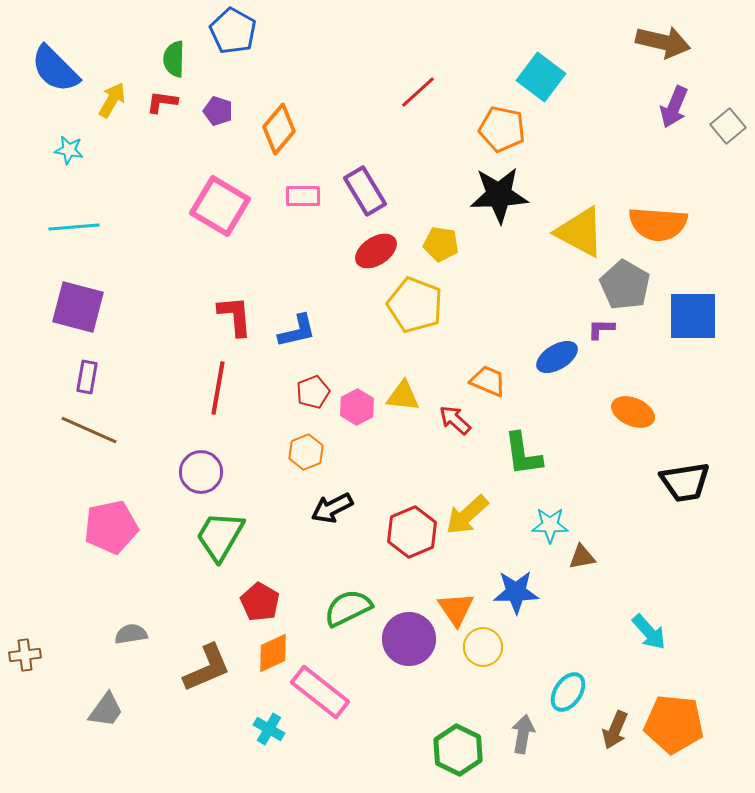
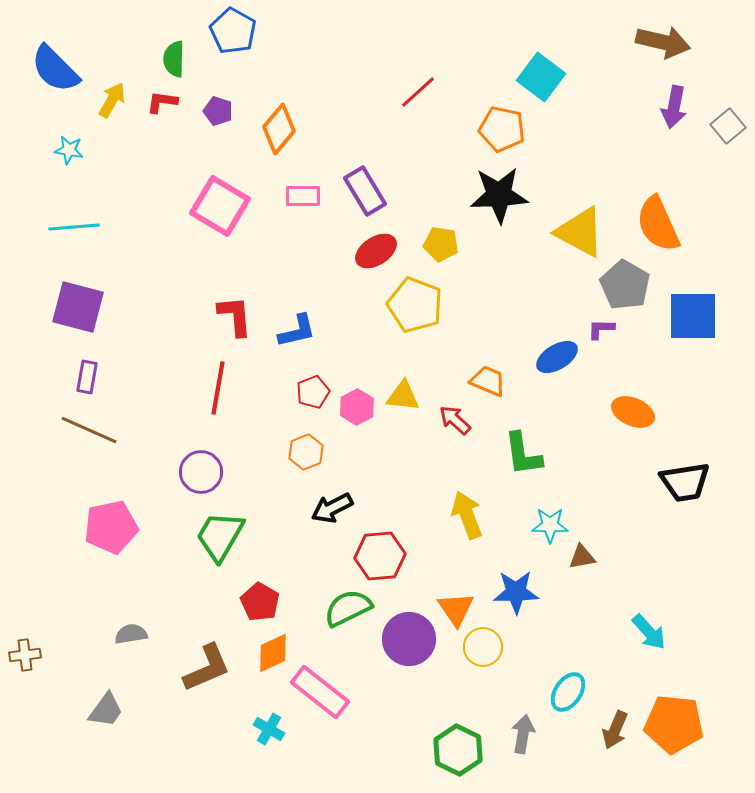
purple arrow at (674, 107): rotated 12 degrees counterclockwise
orange semicircle at (658, 224): rotated 62 degrees clockwise
yellow arrow at (467, 515): rotated 111 degrees clockwise
red hexagon at (412, 532): moved 32 px left, 24 px down; rotated 18 degrees clockwise
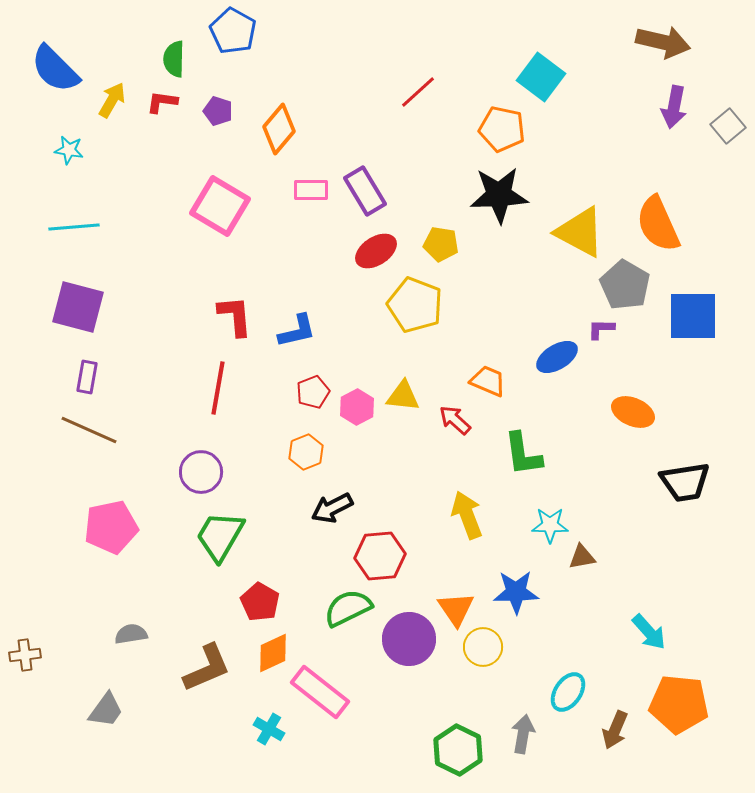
pink rectangle at (303, 196): moved 8 px right, 6 px up
orange pentagon at (674, 724): moved 5 px right, 20 px up
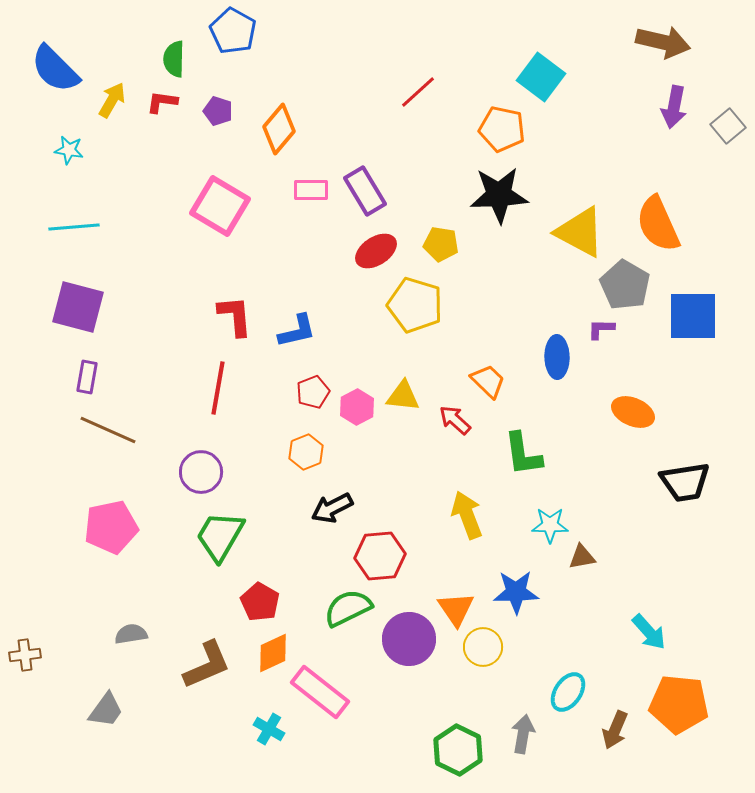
yellow pentagon at (415, 305): rotated 4 degrees counterclockwise
blue ellipse at (557, 357): rotated 60 degrees counterclockwise
orange trapezoid at (488, 381): rotated 21 degrees clockwise
brown line at (89, 430): moved 19 px right
brown L-shape at (207, 668): moved 3 px up
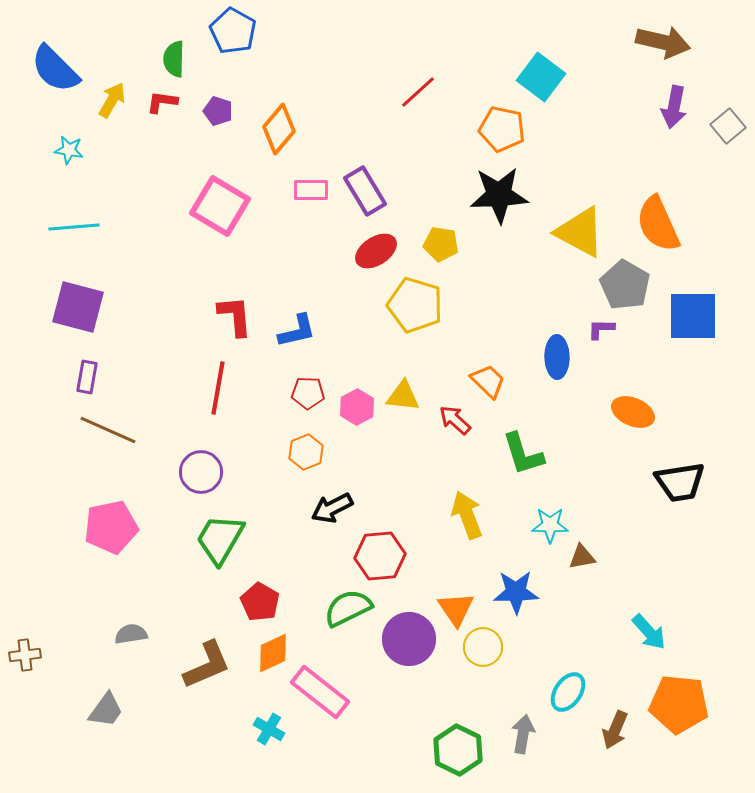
red pentagon at (313, 392): moved 5 px left, 1 px down; rotated 24 degrees clockwise
green L-shape at (523, 454): rotated 9 degrees counterclockwise
black trapezoid at (685, 482): moved 5 px left
green trapezoid at (220, 536): moved 3 px down
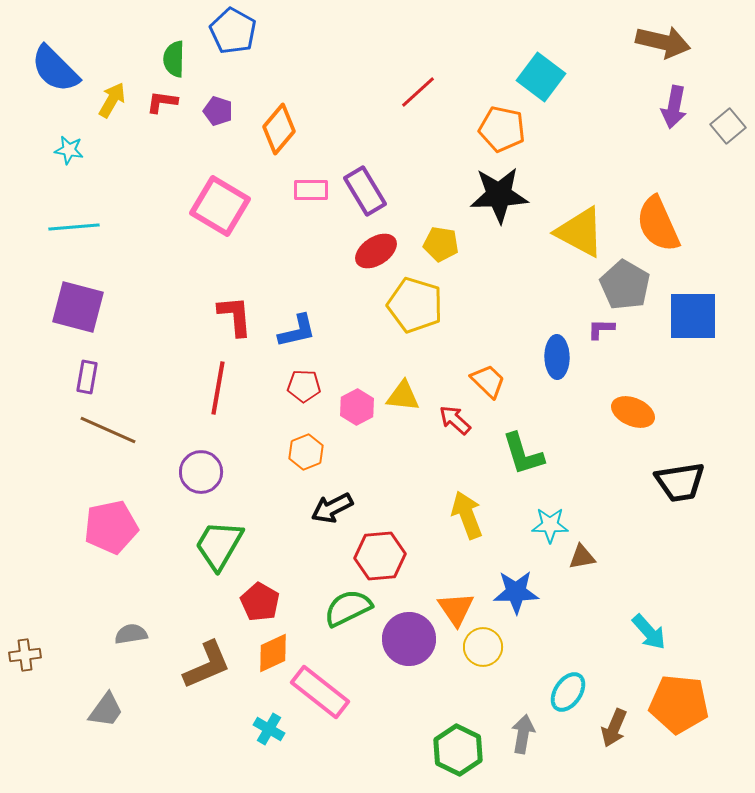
red pentagon at (308, 393): moved 4 px left, 7 px up
green trapezoid at (220, 539): moved 1 px left, 6 px down
brown arrow at (615, 730): moved 1 px left, 2 px up
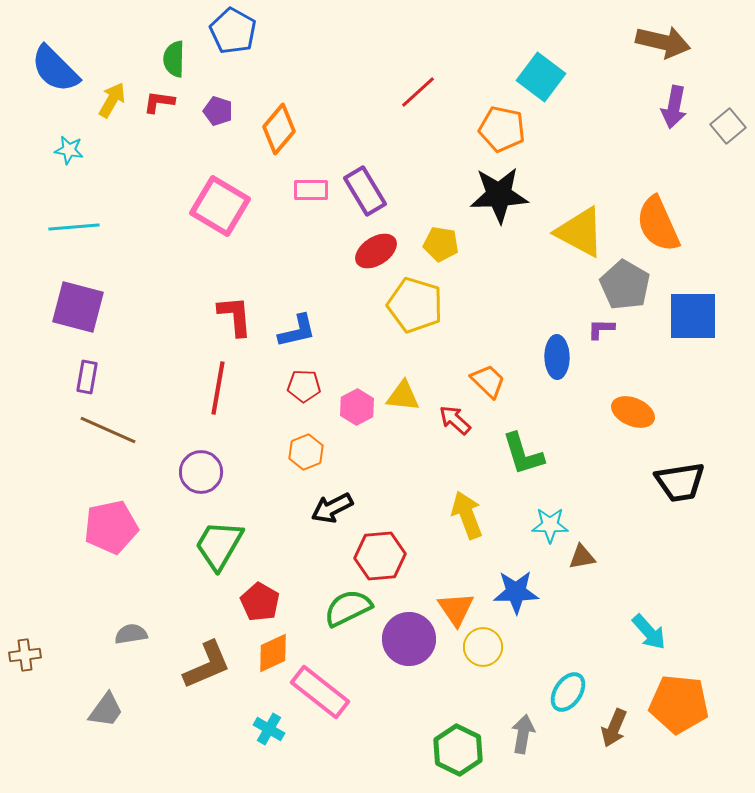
red L-shape at (162, 102): moved 3 px left
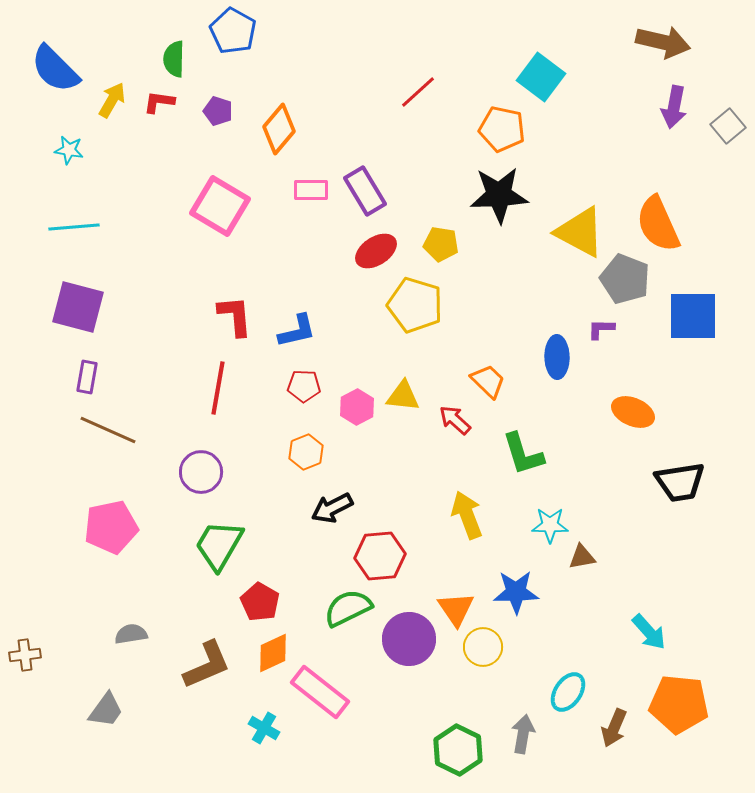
gray pentagon at (625, 285): moved 6 px up; rotated 9 degrees counterclockwise
cyan cross at (269, 729): moved 5 px left, 1 px up
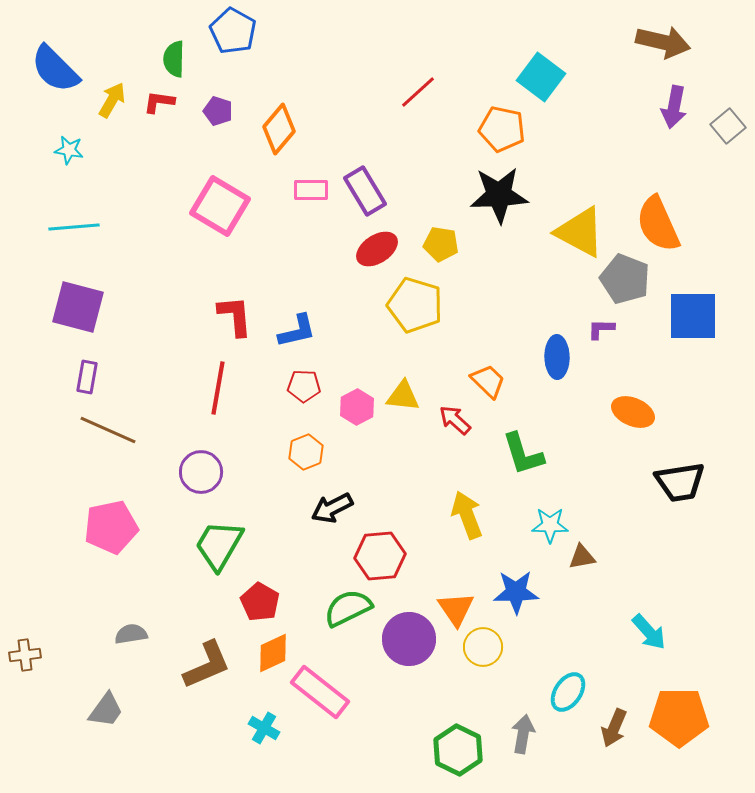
red ellipse at (376, 251): moved 1 px right, 2 px up
orange pentagon at (679, 704): moved 13 px down; rotated 6 degrees counterclockwise
